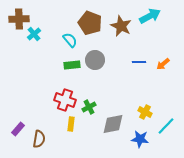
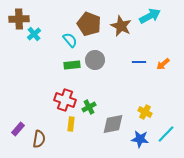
brown pentagon: moved 1 px left, 1 px down
cyan line: moved 8 px down
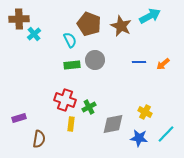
cyan semicircle: rotated 14 degrees clockwise
purple rectangle: moved 1 px right, 11 px up; rotated 32 degrees clockwise
blue star: moved 1 px left, 1 px up
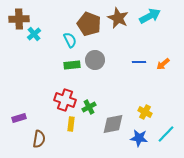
brown star: moved 3 px left, 8 px up
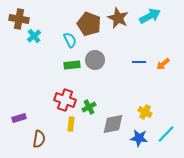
brown cross: rotated 12 degrees clockwise
cyan cross: moved 2 px down
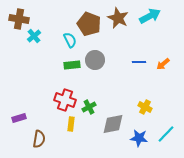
yellow cross: moved 5 px up
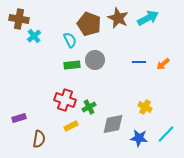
cyan arrow: moved 2 px left, 2 px down
yellow rectangle: moved 2 px down; rotated 56 degrees clockwise
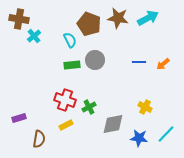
brown star: rotated 15 degrees counterclockwise
yellow rectangle: moved 5 px left, 1 px up
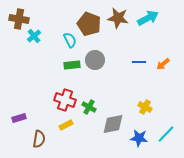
green cross: rotated 32 degrees counterclockwise
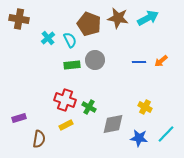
cyan cross: moved 14 px right, 2 px down
orange arrow: moved 2 px left, 3 px up
